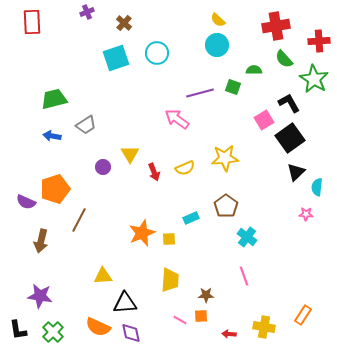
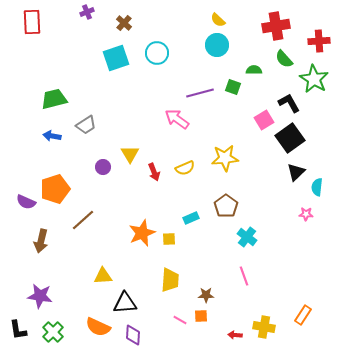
brown line at (79, 220): moved 4 px right; rotated 20 degrees clockwise
purple diamond at (131, 333): moved 2 px right, 2 px down; rotated 15 degrees clockwise
red arrow at (229, 334): moved 6 px right, 1 px down
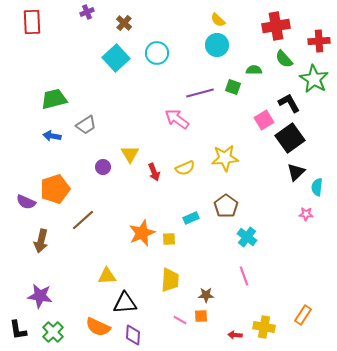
cyan square at (116, 58): rotated 24 degrees counterclockwise
yellow triangle at (103, 276): moved 4 px right
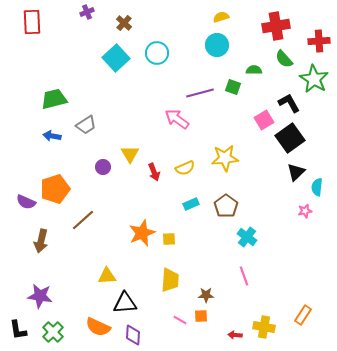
yellow semicircle at (218, 20): moved 3 px right, 3 px up; rotated 119 degrees clockwise
pink star at (306, 214): moved 1 px left, 3 px up; rotated 16 degrees counterclockwise
cyan rectangle at (191, 218): moved 14 px up
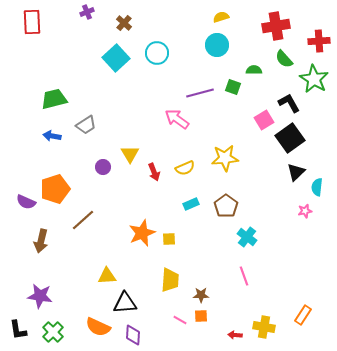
brown star at (206, 295): moved 5 px left
